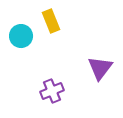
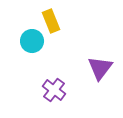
cyan circle: moved 11 px right, 5 px down
purple cross: moved 2 px right, 1 px up; rotated 30 degrees counterclockwise
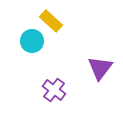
yellow rectangle: rotated 25 degrees counterclockwise
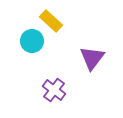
purple triangle: moved 8 px left, 10 px up
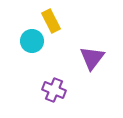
yellow rectangle: rotated 20 degrees clockwise
purple cross: rotated 15 degrees counterclockwise
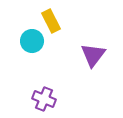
purple triangle: moved 1 px right, 3 px up
purple cross: moved 10 px left, 9 px down
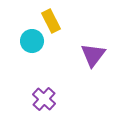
purple cross: rotated 20 degrees clockwise
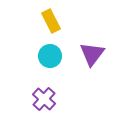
cyan circle: moved 18 px right, 15 px down
purple triangle: moved 1 px left, 1 px up
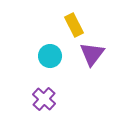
yellow rectangle: moved 23 px right, 4 px down
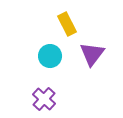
yellow rectangle: moved 7 px left, 1 px up
